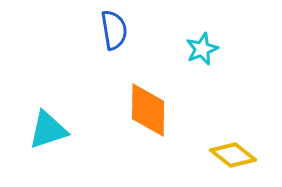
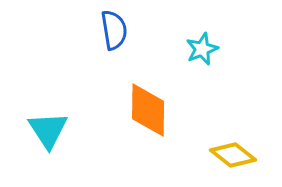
cyan triangle: rotated 45 degrees counterclockwise
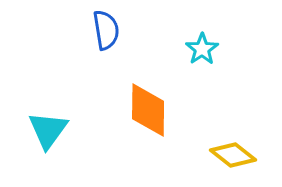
blue semicircle: moved 8 px left
cyan star: rotated 12 degrees counterclockwise
cyan triangle: rotated 9 degrees clockwise
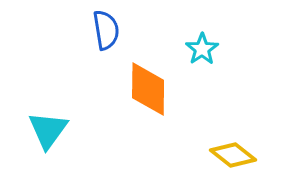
orange diamond: moved 21 px up
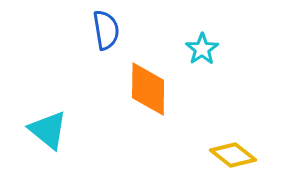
cyan triangle: rotated 27 degrees counterclockwise
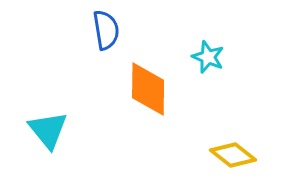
cyan star: moved 6 px right, 8 px down; rotated 16 degrees counterclockwise
cyan triangle: rotated 12 degrees clockwise
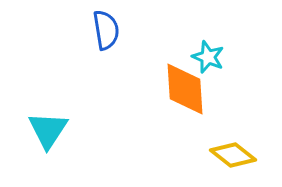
orange diamond: moved 37 px right; rotated 4 degrees counterclockwise
cyan triangle: rotated 12 degrees clockwise
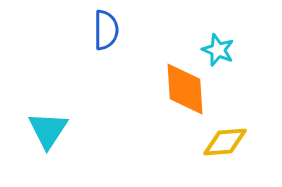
blue semicircle: rotated 9 degrees clockwise
cyan star: moved 10 px right, 7 px up
yellow diamond: moved 8 px left, 13 px up; rotated 42 degrees counterclockwise
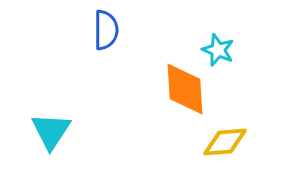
cyan triangle: moved 3 px right, 1 px down
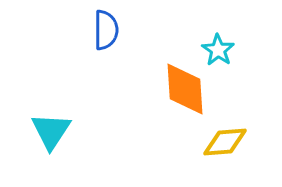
cyan star: rotated 12 degrees clockwise
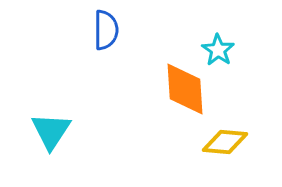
yellow diamond: rotated 9 degrees clockwise
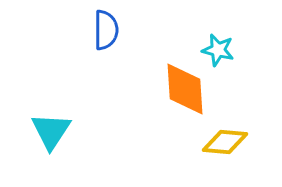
cyan star: rotated 20 degrees counterclockwise
